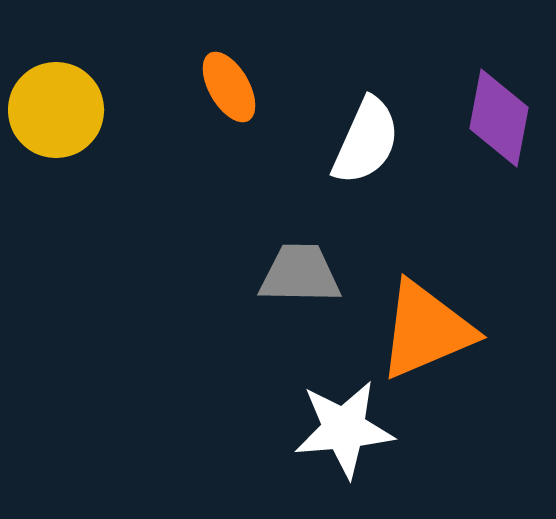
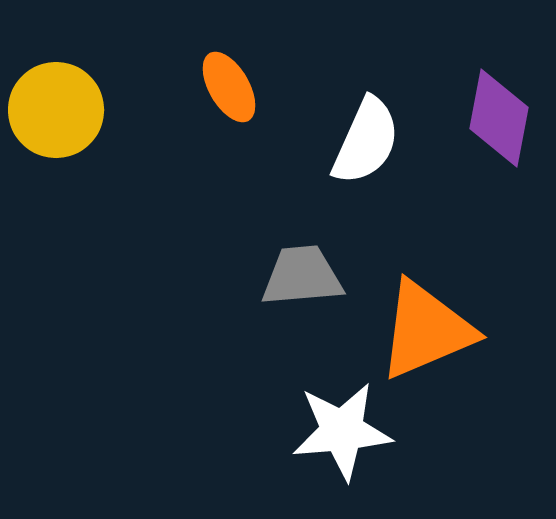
gray trapezoid: moved 2 px right, 2 px down; rotated 6 degrees counterclockwise
white star: moved 2 px left, 2 px down
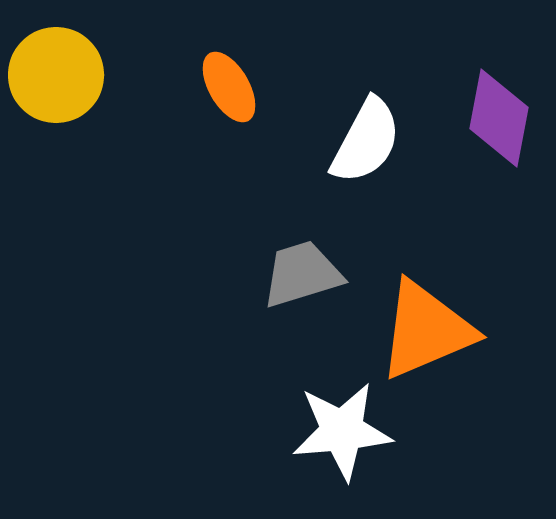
yellow circle: moved 35 px up
white semicircle: rotated 4 degrees clockwise
gray trapezoid: moved 2 px up; rotated 12 degrees counterclockwise
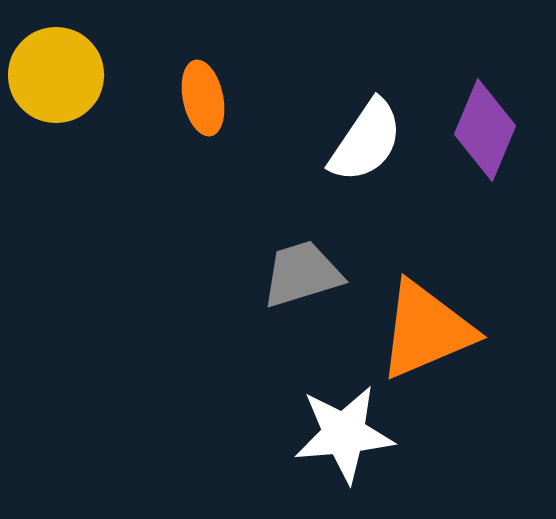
orange ellipse: moved 26 px left, 11 px down; rotated 18 degrees clockwise
purple diamond: moved 14 px left, 12 px down; rotated 12 degrees clockwise
white semicircle: rotated 6 degrees clockwise
white star: moved 2 px right, 3 px down
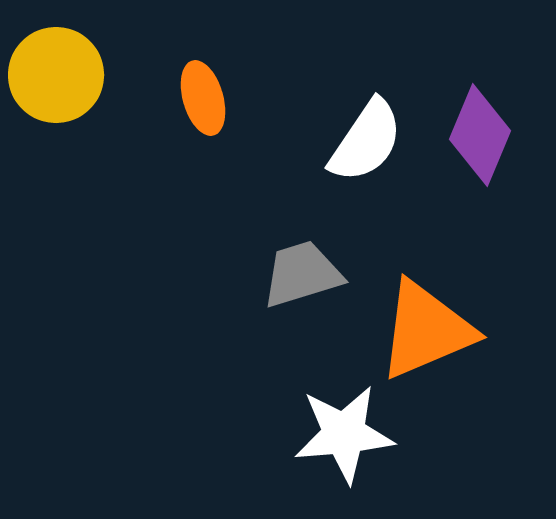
orange ellipse: rotated 4 degrees counterclockwise
purple diamond: moved 5 px left, 5 px down
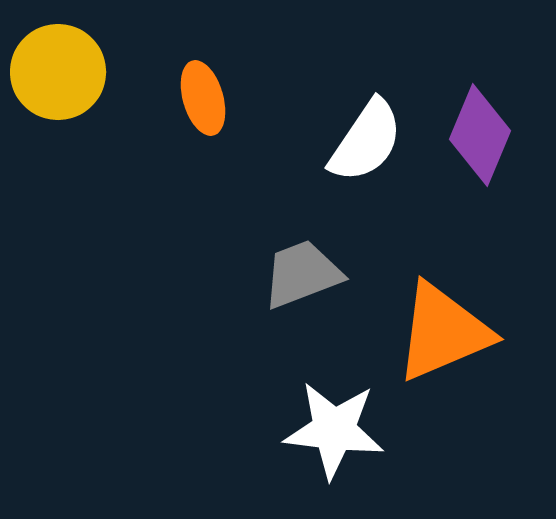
yellow circle: moved 2 px right, 3 px up
gray trapezoid: rotated 4 degrees counterclockwise
orange triangle: moved 17 px right, 2 px down
white star: moved 10 px left, 4 px up; rotated 12 degrees clockwise
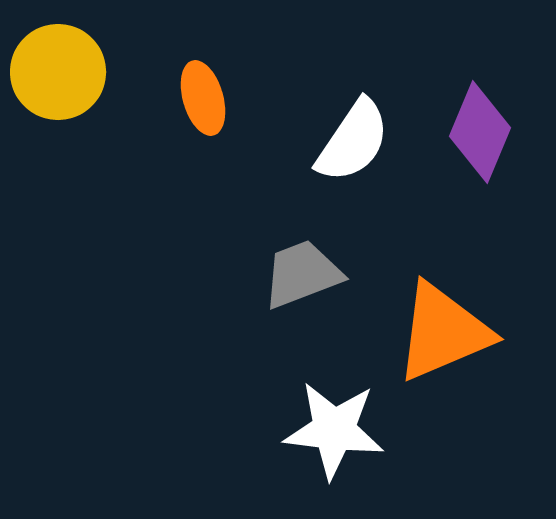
purple diamond: moved 3 px up
white semicircle: moved 13 px left
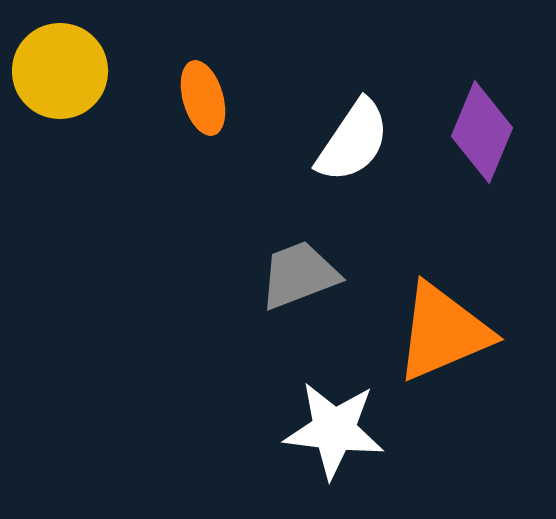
yellow circle: moved 2 px right, 1 px up
purple diamond: moved 2 px right
gray trapezoid: moved 3 px left, 1 px down
